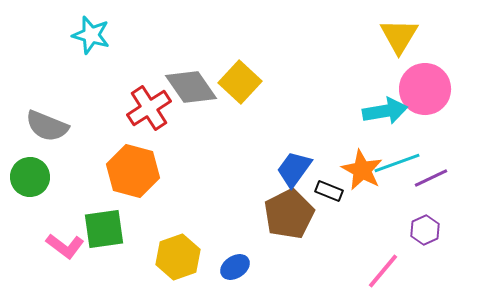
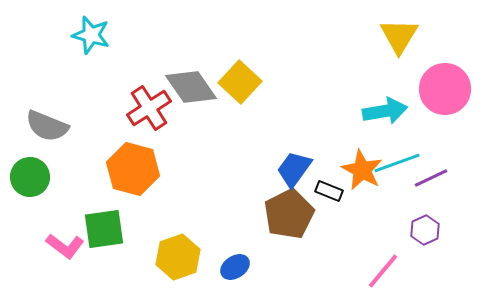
pink circle: moved 20 px right
orange hexagon: moved 2 px up
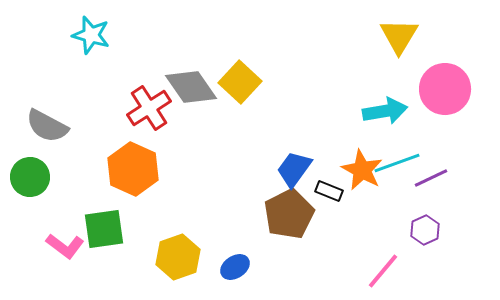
gray semicircle: rotated 6 degrees clockwise
orange hexagon: rotated 9 degrees clockwise
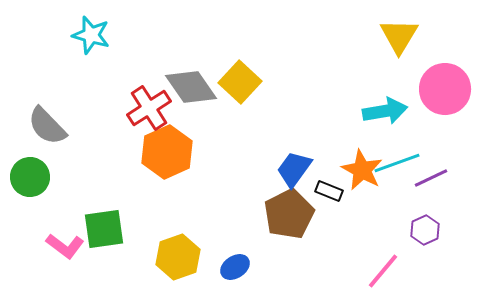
gray semicircle: rotated 18 degrees clockwise
orange hexagon: moved 34 px right, 17 px up; rotated 12 degrees clockwise
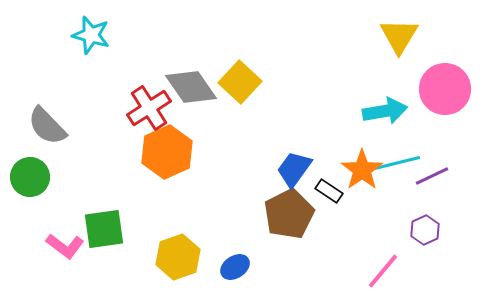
cyan line: rotated 6 degrees clockwise
orange star: rotated 9 degrees clockwise
purple line: moved 1 px right, 2 px up
black rectangle: rotated 12 degrees clockwise
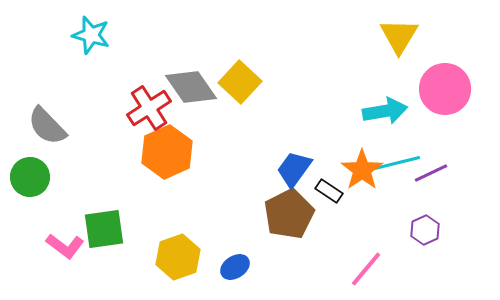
purple line: moved 1 px left, 3 px up
pink line: moved 17 px left, 2 px up
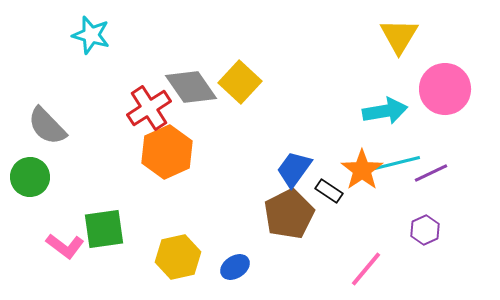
yellow hexagon: rotated 6 degrees clockwise
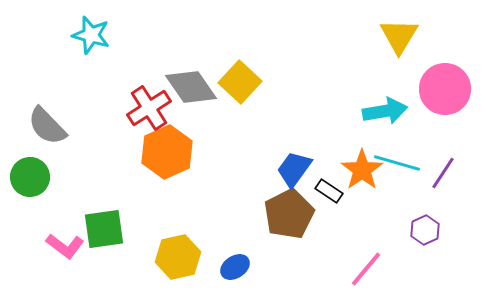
cyan line: rotated 30 degrees clockwise
purple line: moved 12 px right; rotated 32 degrees counterclockwise
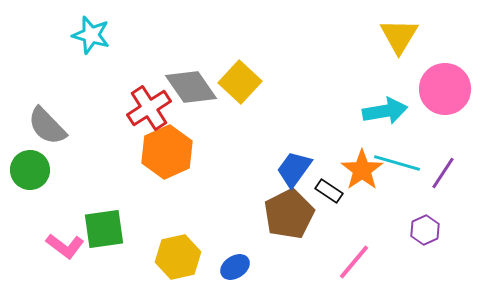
green circle: moved 7 px up
pink line: moved 12 px left, 7 px up
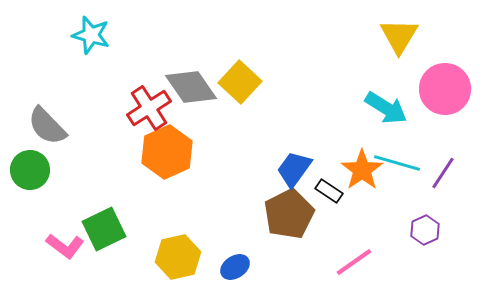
cyan arrow: moved 1 px right, 3 px up; rotated 42 degrees clockwise
green square: rotated 18 degrees counterclockwise
pink line: rotated 15 degrees clockwise
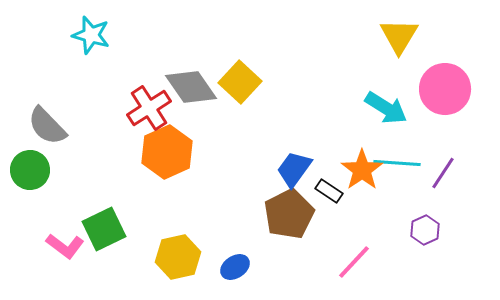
cyan line: rotated 12 degrees counterclockwise
pink line: rotated 12 degrees counterclockwise
